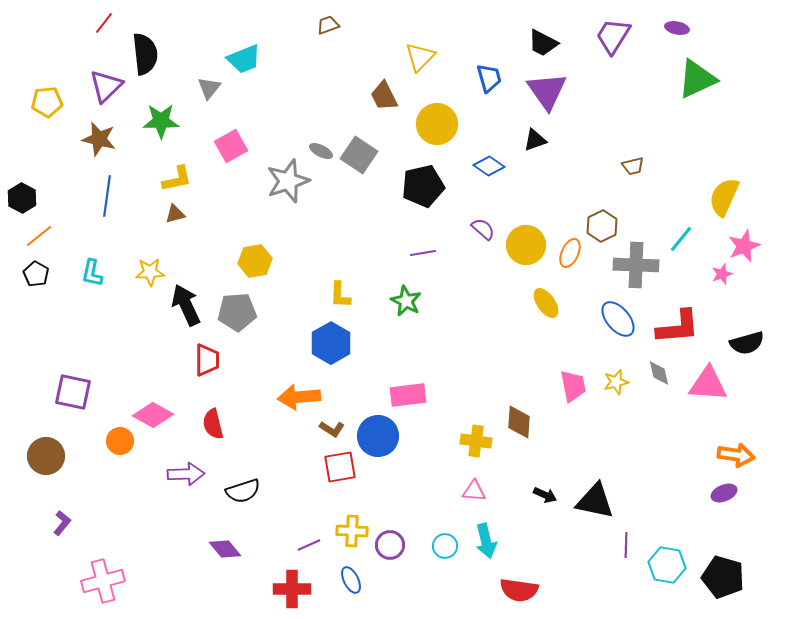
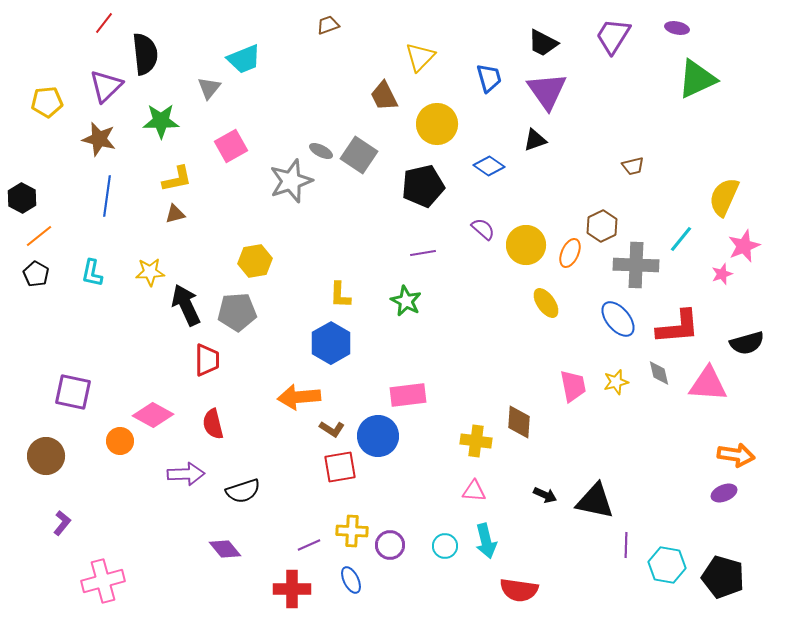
gray star at (288, 181): moved 3 px right
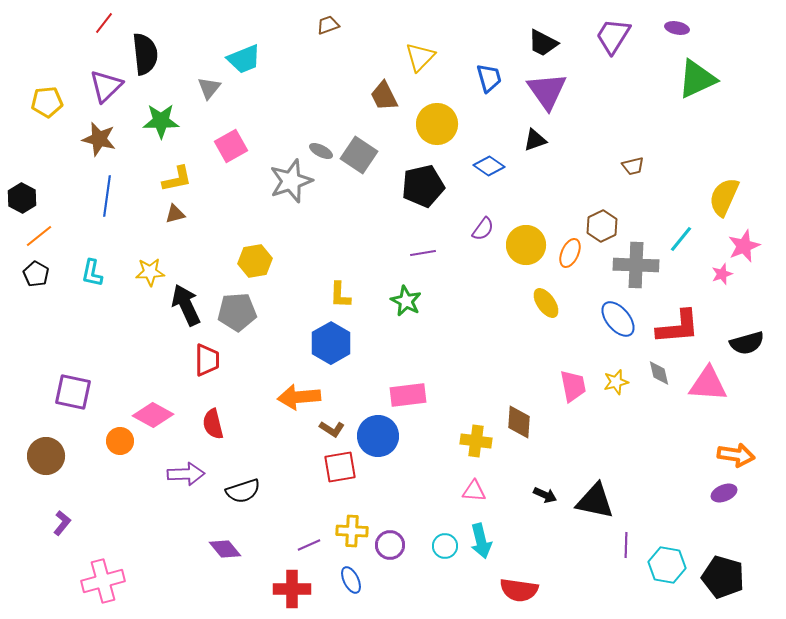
purple semicircle at (483, 229): rotated 85 degrees clockwise
cyan arrow at (486, 541): moved 5 px left
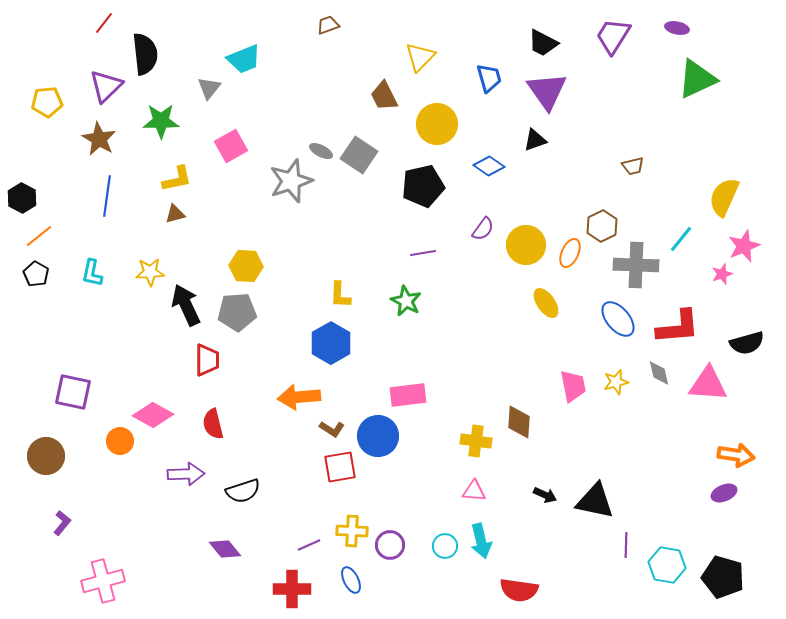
brown star at (99, 139): rotated 16 degrees clockwise
yellow hexagon at (255, 261): moved 9 px left, 5 px down; rotated 12 degrees clockwise
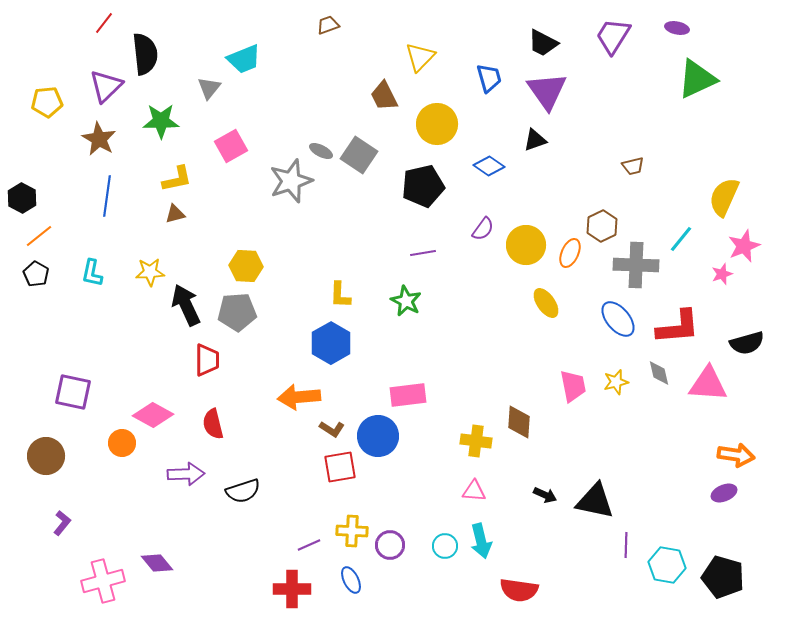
orange circle at (120, 441): moved 2 px right, 2 px down
purple diamond at (225, 549): moved 68 px left, 14 px down
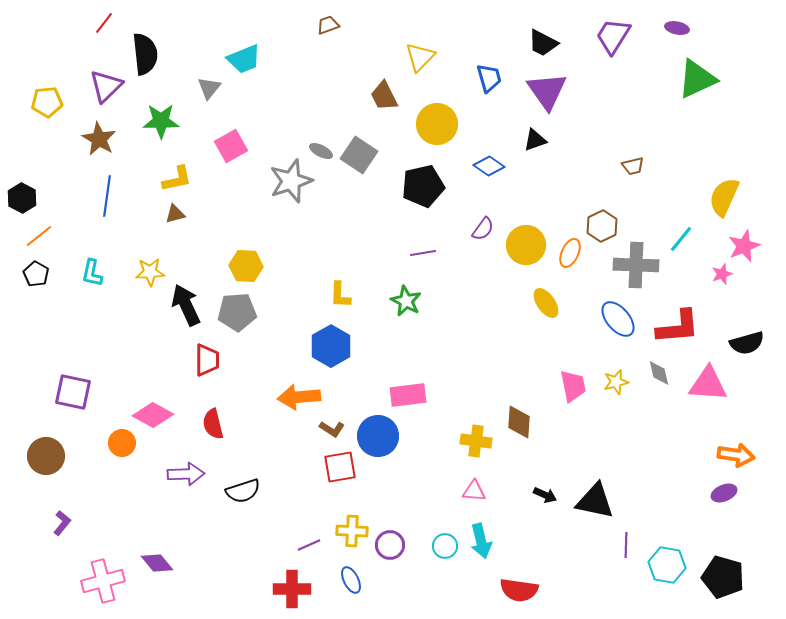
blue hexagon at (331, 343): moved 3 px down
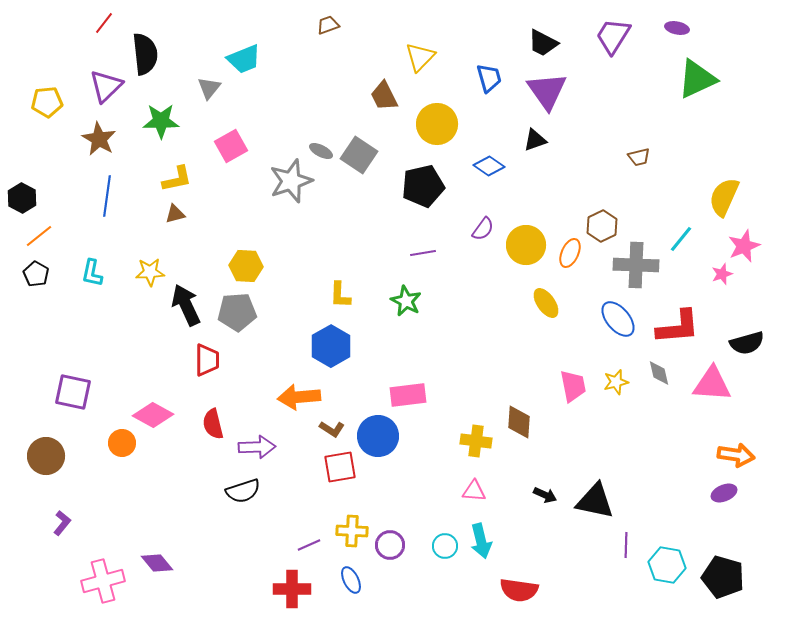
brown trapezoid at (633, 166): moved 6 px right, 9 px up
pink triangle at (708, 384): moved 4 px right
purple arrow at (186, 474): moved 71 px right, 27 px up
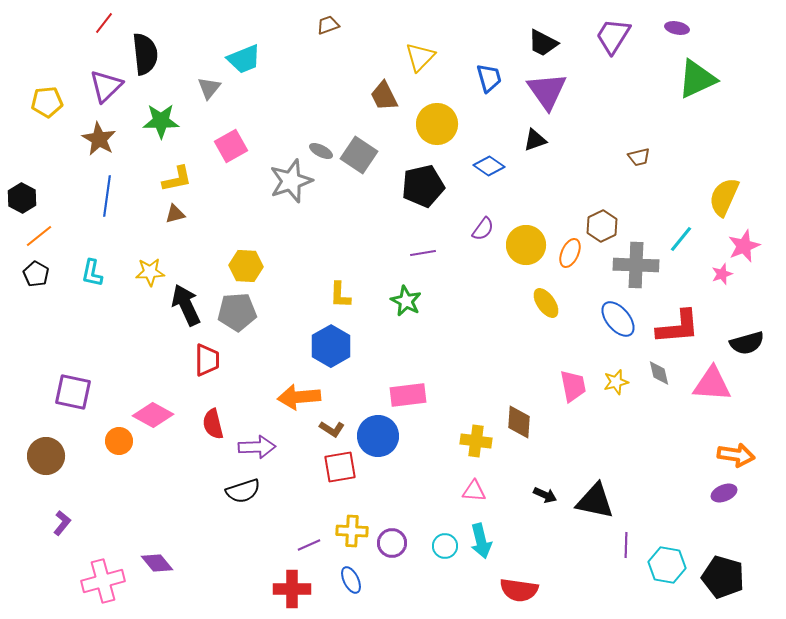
orange circle at (122, 443): moved 3 px left, 2 px up
purple circle at (390, 545): moved 2 px right, 2 px up
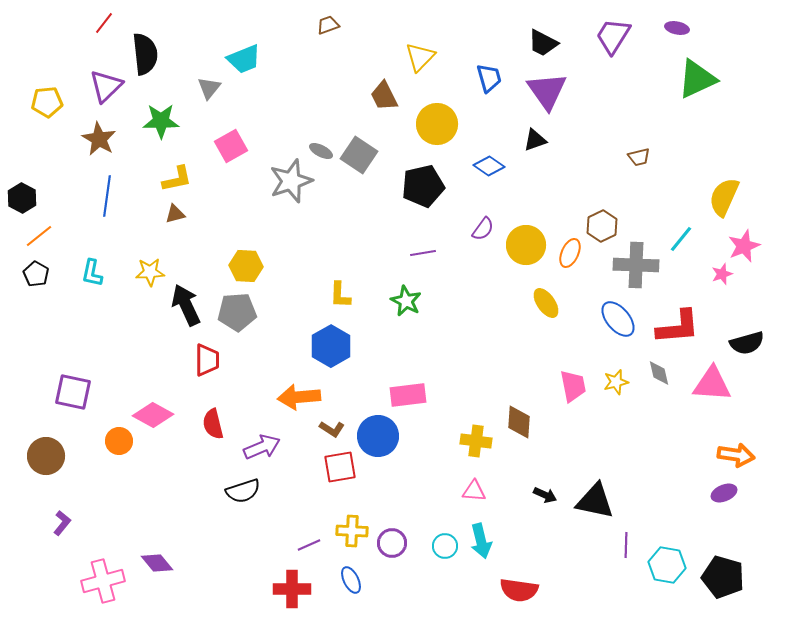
purple arrow at (257, 447): moved 5 px right; rotated 21 degrees counterclockwise
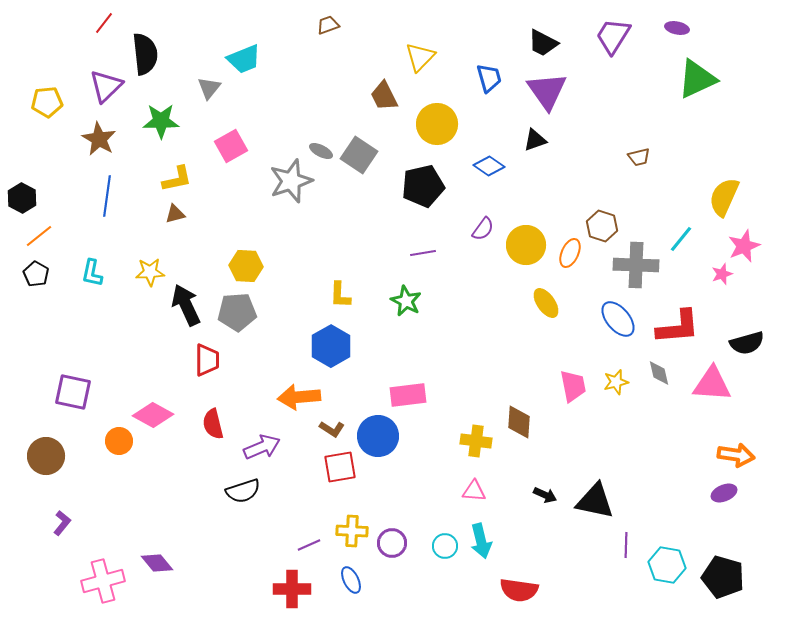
brown hexagon at (602, 226): rotated 16 degrees counterclockwise
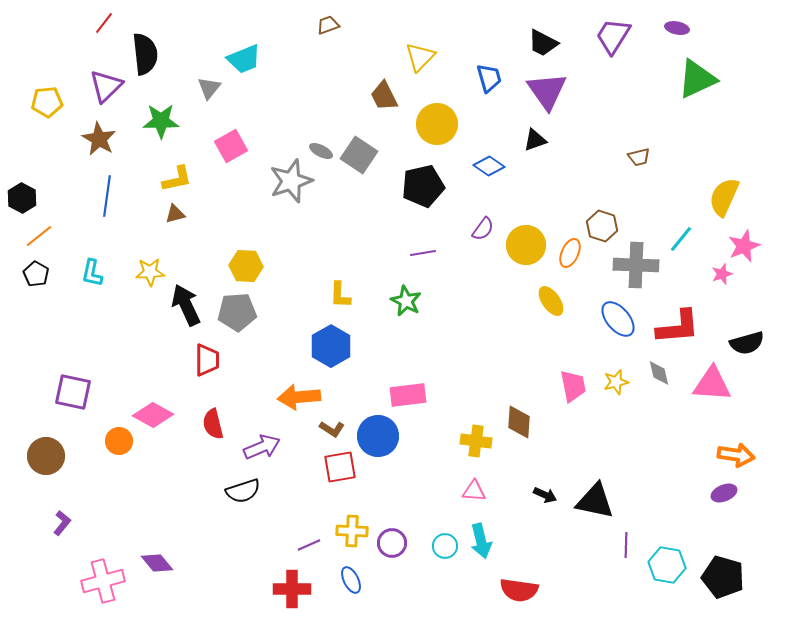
yellow ellipse at (546, 303): moved 5 px right, 2 px up
